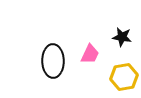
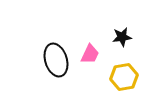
black star: rotated 18 degrees counterclockwise
black ellipse: moved 3 px right, 1 px up; rotated 16 degrees counterclockwise
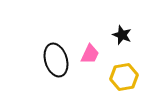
black star: moved 2 px up; rotated 30 degrees clockwise
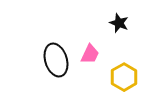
black star: moved 3 px left, 12 px up
yellow hexagon: rotated 20 degrees counterclockwise
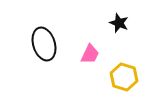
black ellipse: moved 12 px left, 16 px up
yellow hexagon: rotated 12 degrees counterclockwise
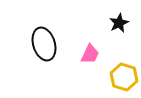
black star: rotated 24 degrees clockwise
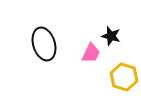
black star: moved 8 px left, 13 px down; rotated 30 degrees counterclockwise
pink trapezoid: moved 1 px right, 1 px up
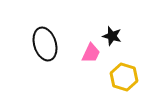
black star: moved 1 px right
black ellipse: moved 1 px right
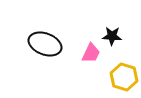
black star: rotated 12 degrees counterclockwise
black ellipse: rotated 52 degrees counterclockwise
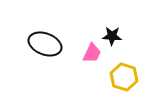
pink trapezoid: moved 1 px right
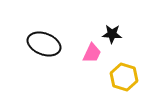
black star: moved 2 px up
black ellipse: moved 1 px left
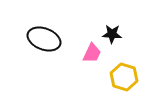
black ellipse: moved 5 px up
